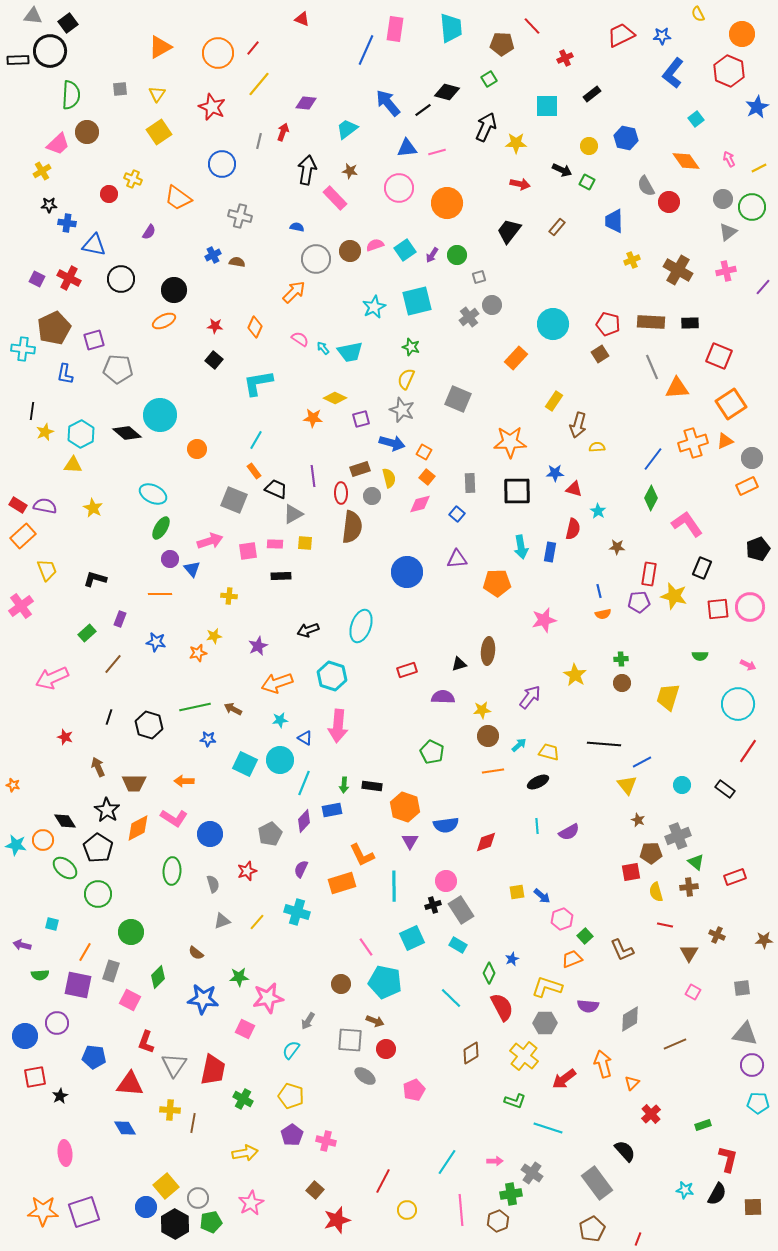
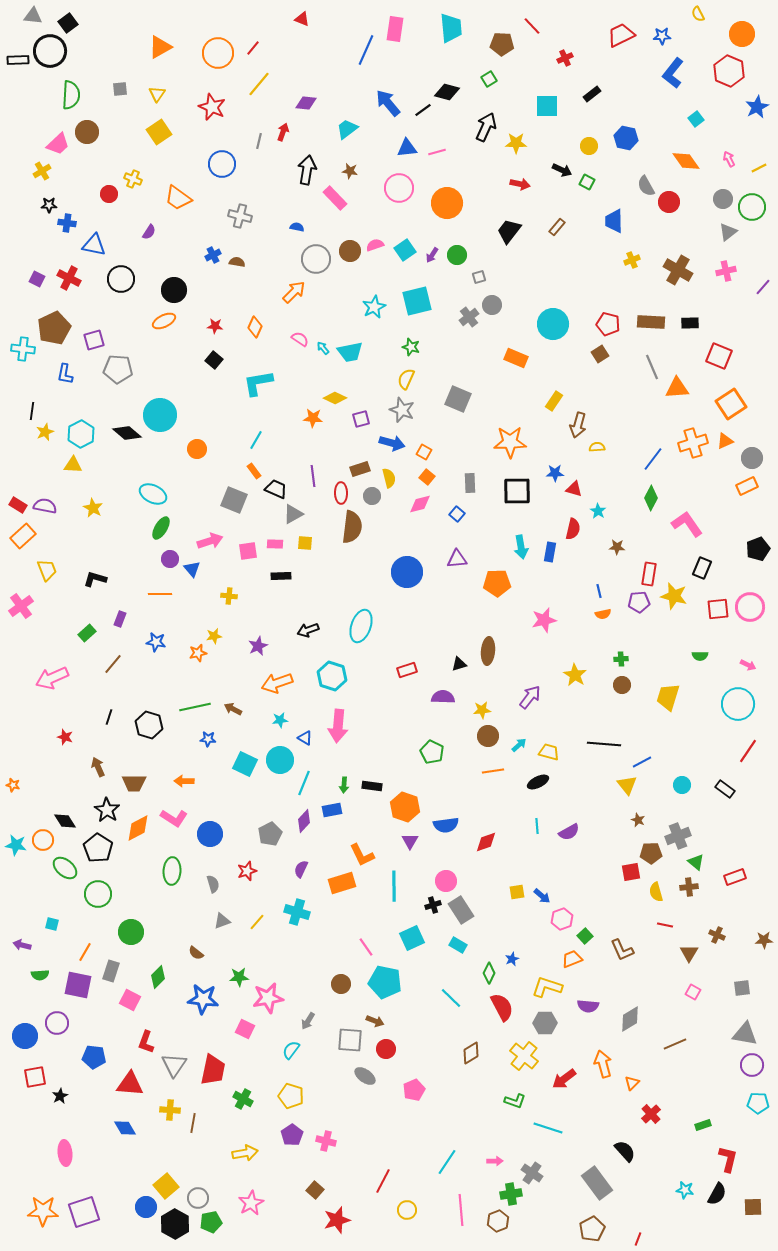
orange rectangle at (516, 358): rotated 70 degrees clockwise
brown circle at (622, 683): moved 2 px down
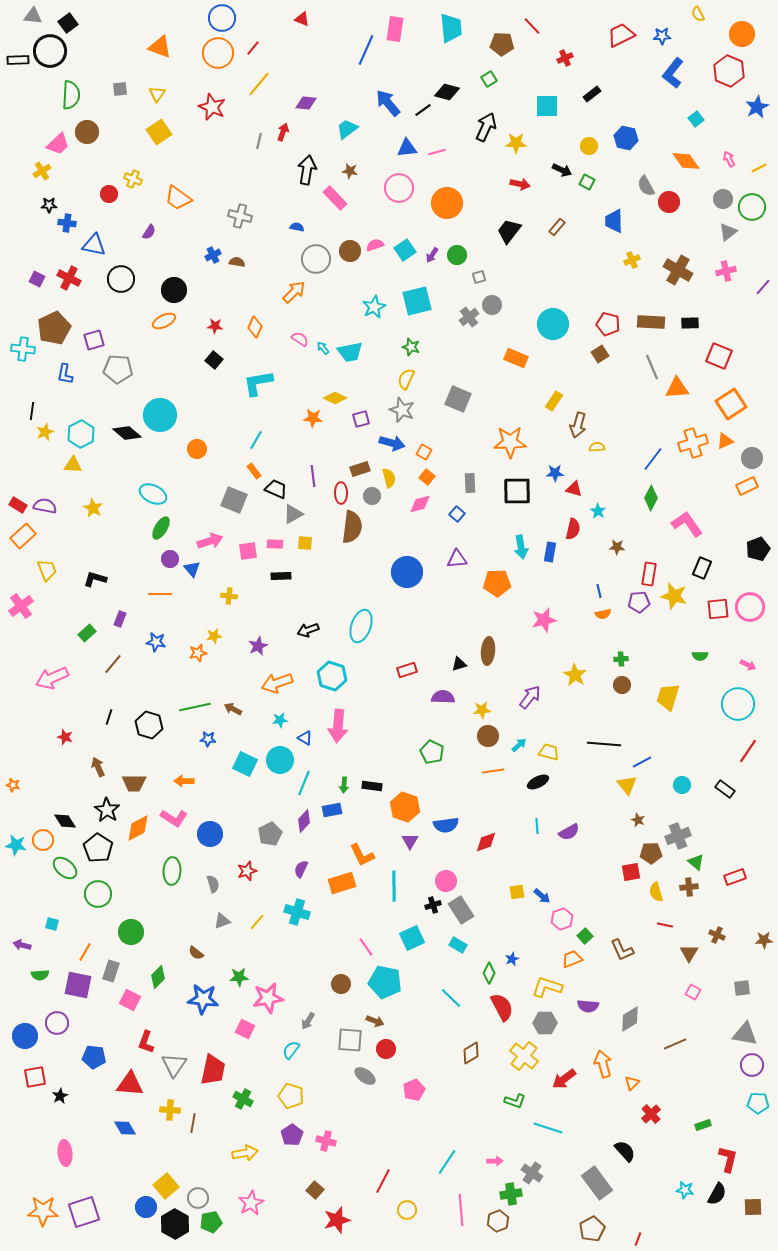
orange triangle at (160, 47): rotated 50 degrees clockwise
blue circle at (222, 164): moved 146 px up
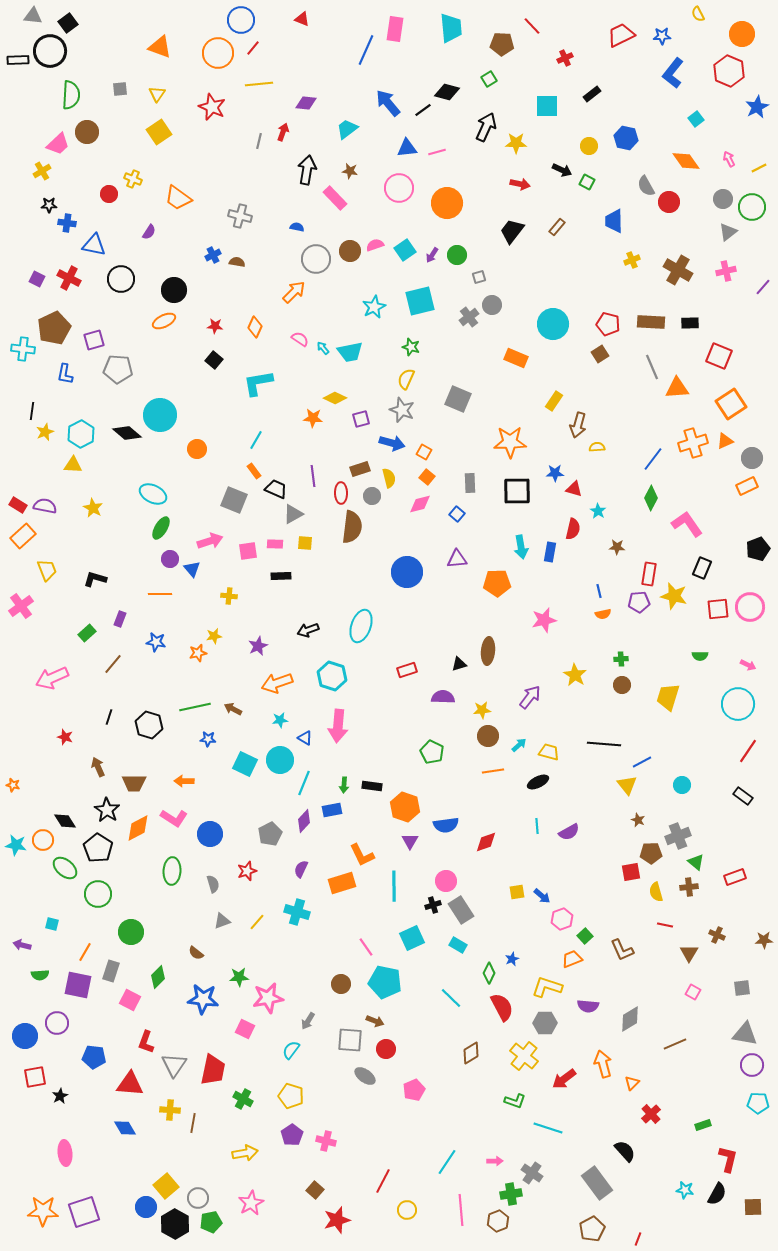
blue circle at (222, 18): moved 19 px right, 2 px down
yellow line at (259, 84): rotated 44 degrees clockwise
black trapezoid at (509, 231): moved 3 px right
cyan square at (417, 301): moved 3 px right
black rectangle at (725, 789): moved 18 px right, 7 px down
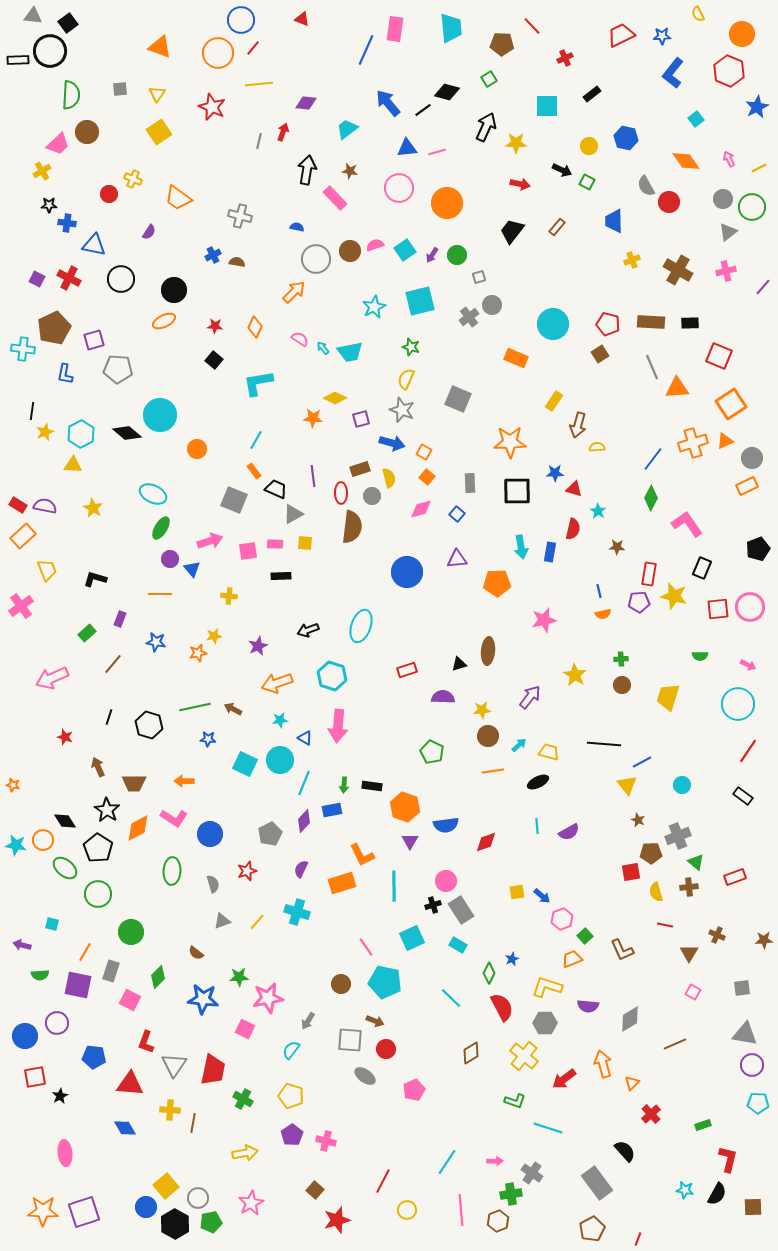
pink diamond at (420, 504): moved 1 px right, 5 px down
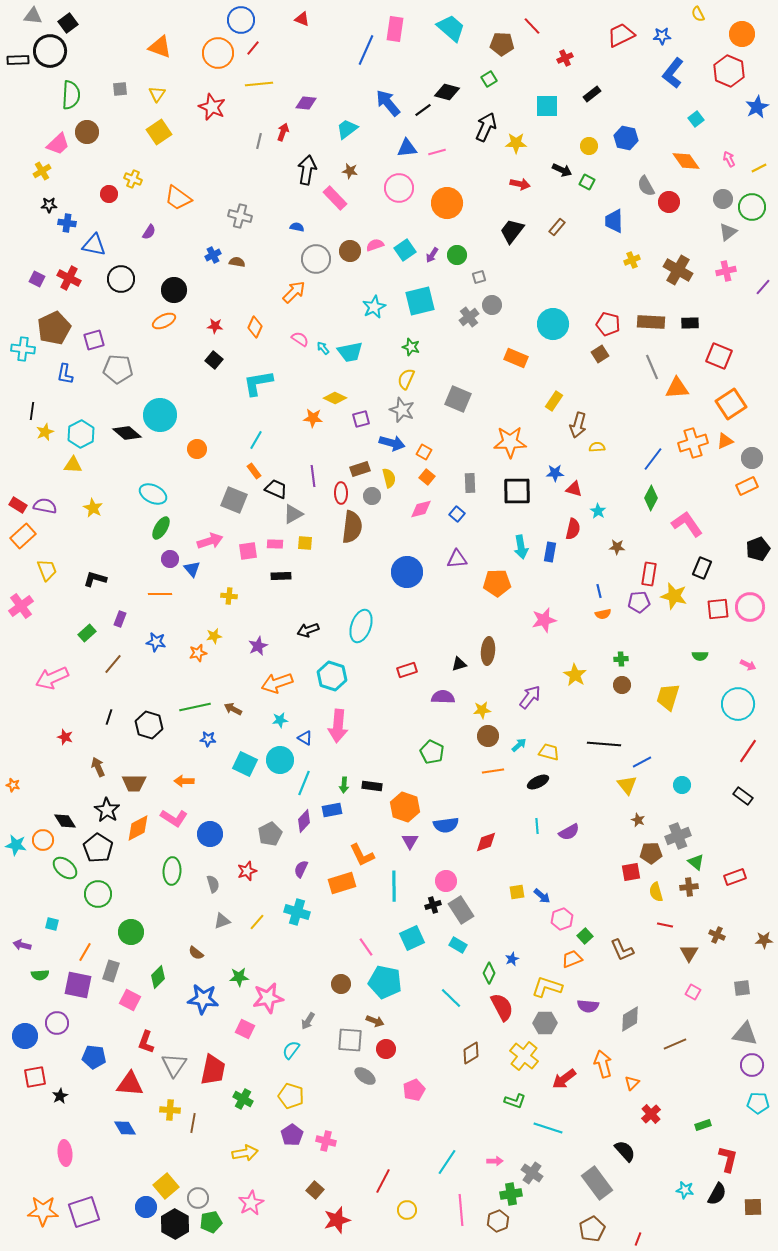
cyan trapezoid at (451, 28): rotated 44 degrees counterclockwise
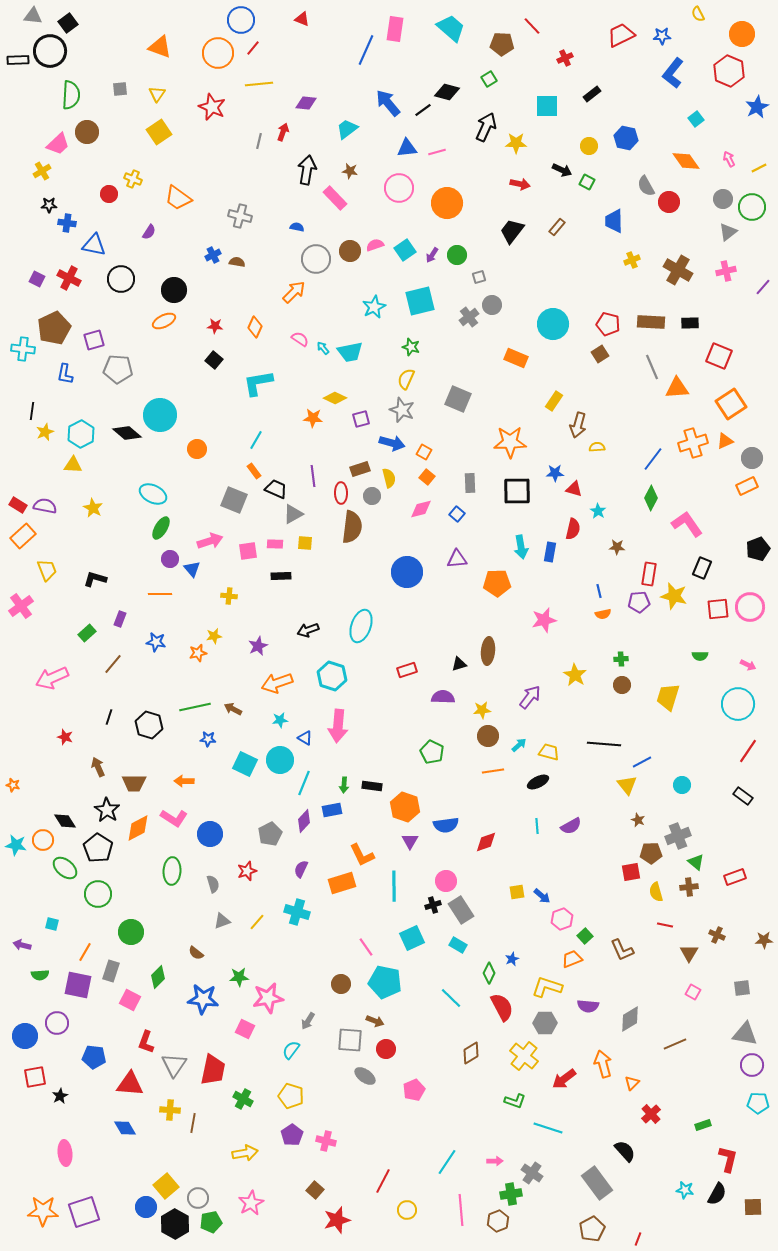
purple semicircle at (569, 832): moved 2 px right, 6 px up
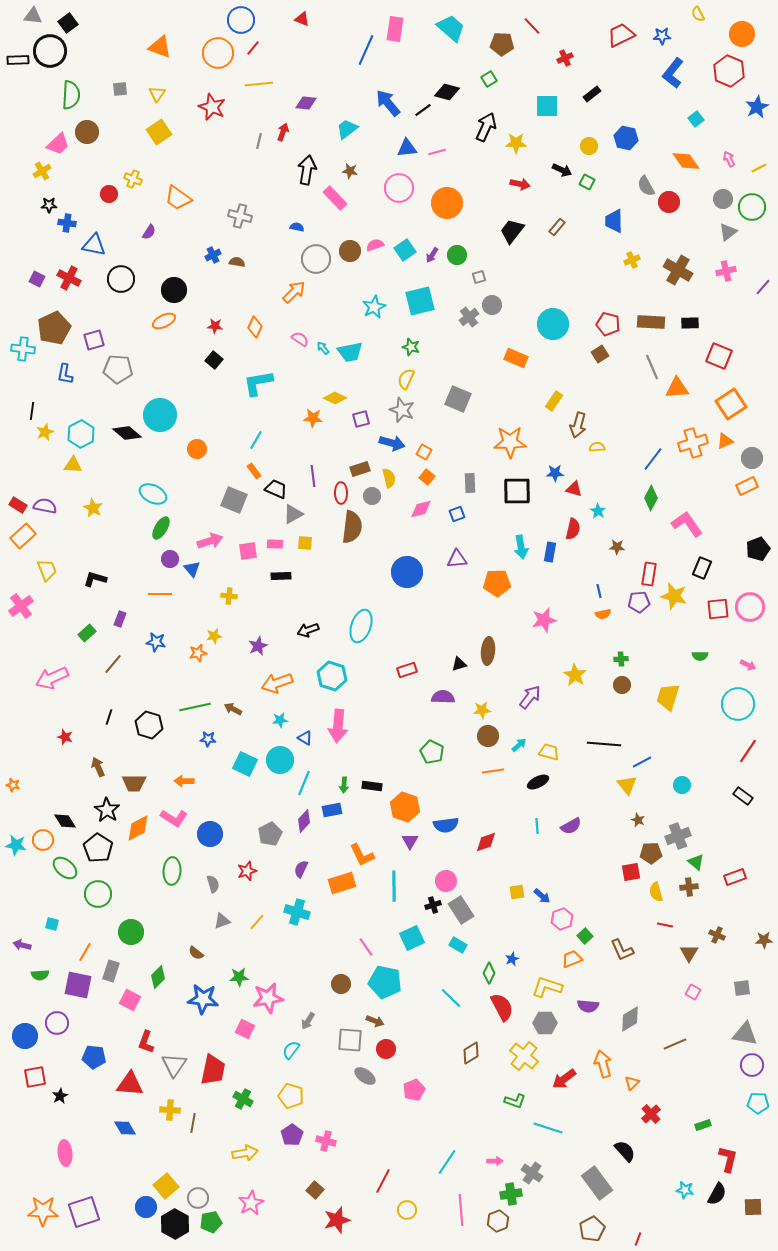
blue square at (457, 514): rotated 28 degrees clockwise
